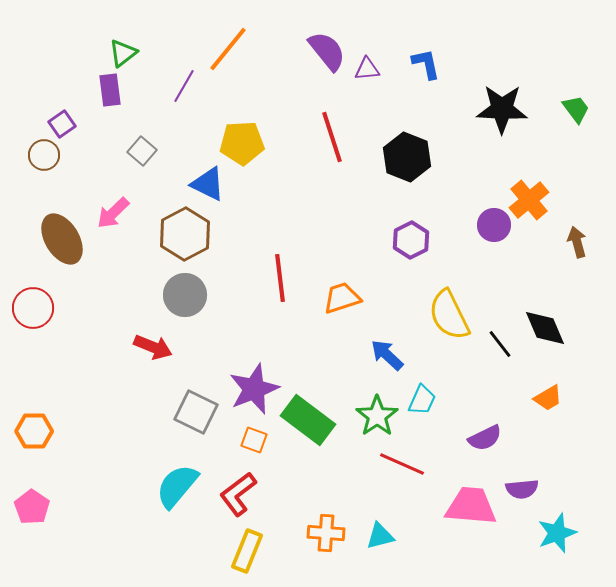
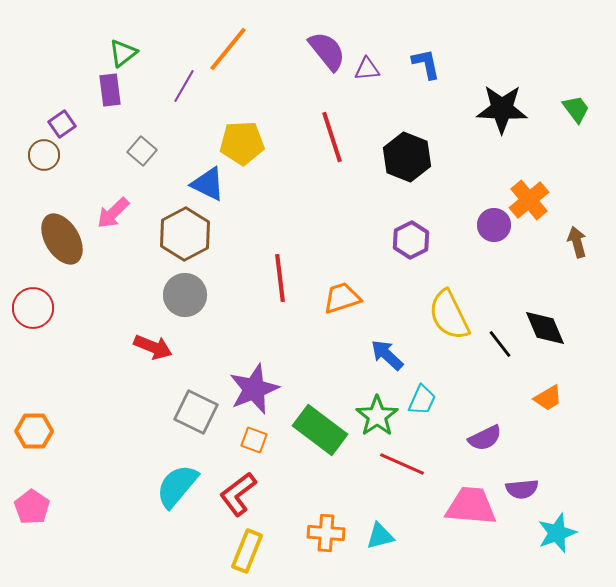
green rectangle at (308, 420): moved 12 px right, 10 px down
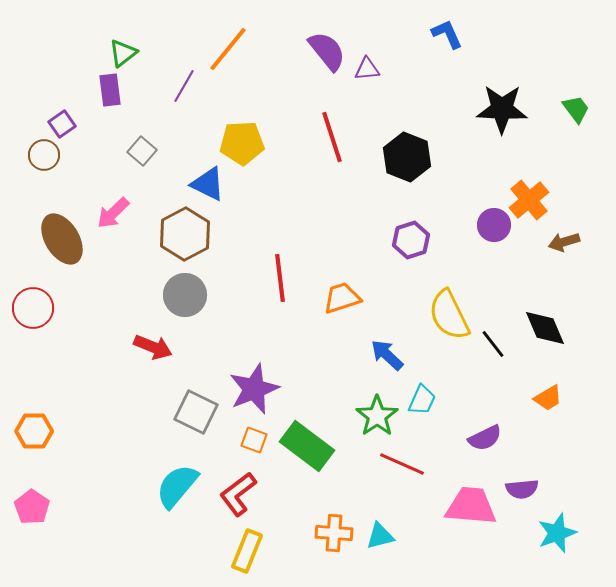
blue L-shape at (426, 64): moved 21 px right, 30 px up; rotated 12 degrees counterclockwise
purple hexagon at (411, 240): rotated 9 degrees clockwise
brown arrow at (577, 242): moved 13 px left; rotated 92 degrees counterclockwise
black line at (500, 344): moved 7 px left
green rectangle at (320, 430): moved 13 px left, 16 px down
orange cross at (326, 533): moved 8 px right
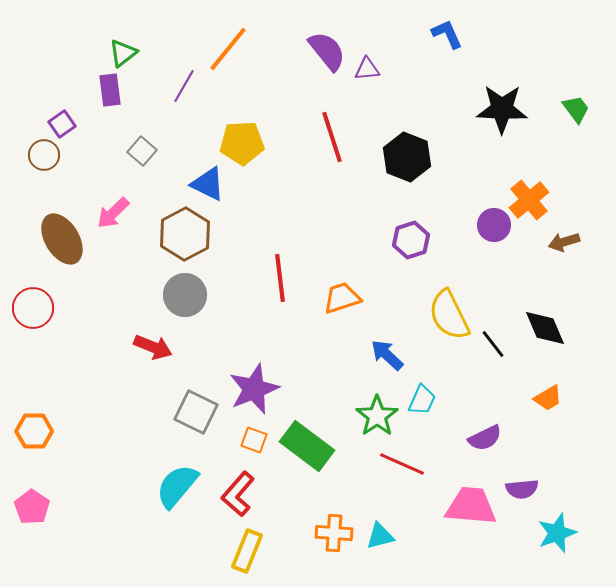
red L-shape at (238, 494): rotated 12 degrees counterclockwise
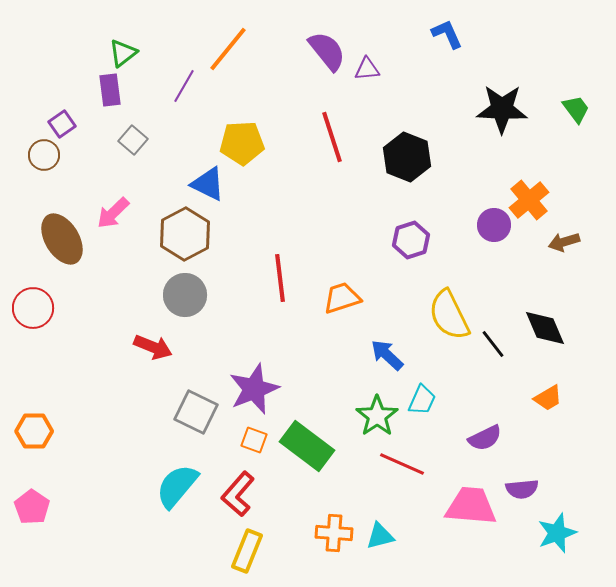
gray square at (142, 151): moved 9 px left, 11 px up
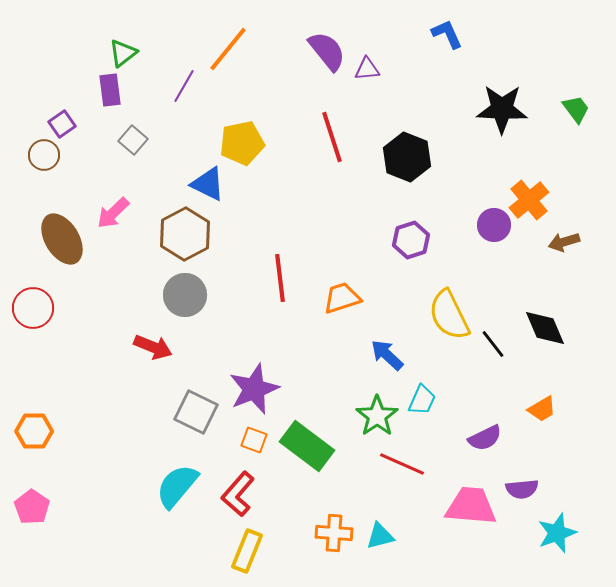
yellow pentagon at (242, 143): rotated 9 degrees counterclockwise
orange trapezoid at (548, 398): moved 6 px left, 11 px down
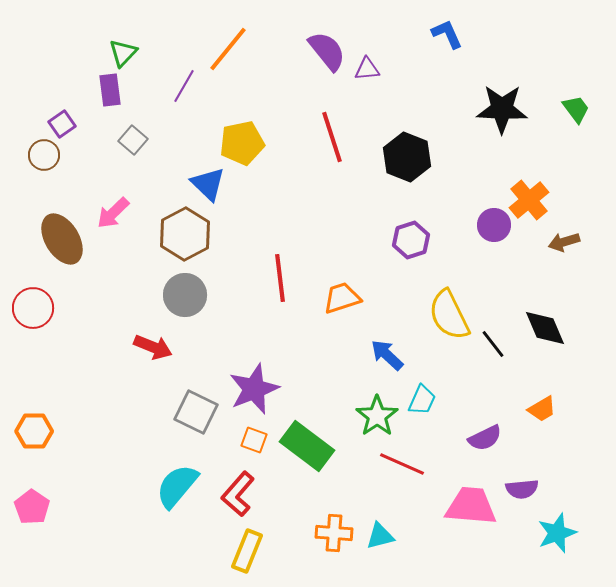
green triangle at (123, 53): rotated 8 degrees counterclockwise
blue triangle at (208, 184): rotated 18 degrees clockwise
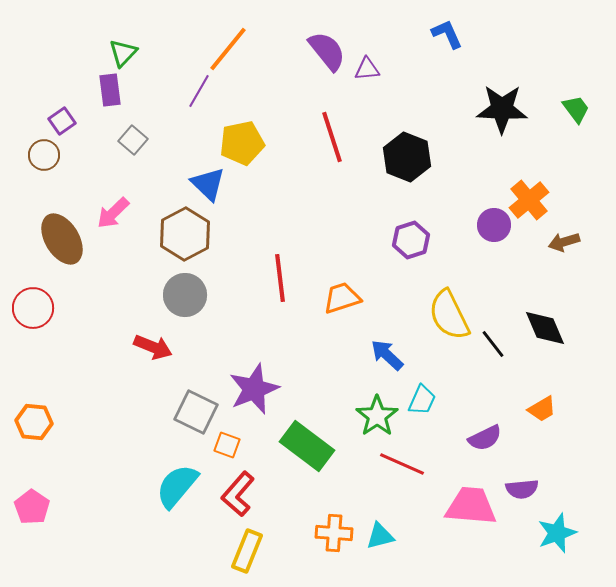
purple line at (184, 86): moved 15 px right, 5 px down
purple square at (62, 124): moved 3 px up
orange hexagon at (34, 431): moved 9 px up; rotated 6 degrees clockwise
orange square at (254, 440): moved 27 px left, 5 px down
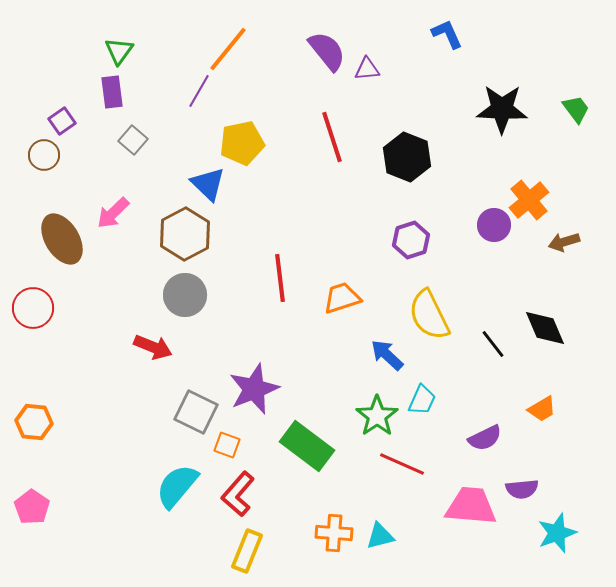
green triangle at (123, 53): moved 4 px left, 2 px up; rotated 8 degrees counterclockwise
purple rectangle at (110, 90): moved 2 px right, 2 px down
yellow semicircle at (449, 315): moved 20 px left
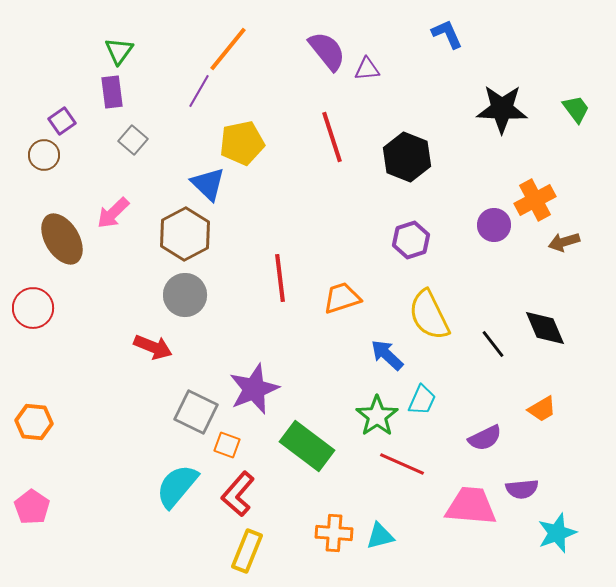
orange cross at (529, 200): moved 6 px right; rotated 12 degrees clockwise
